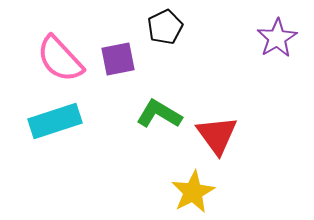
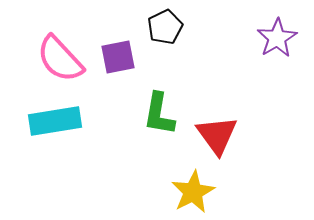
purple square: moved 2 px up
green L-shape: rotated 111 degrees counterclockwise
cyan rectangle: rotated 9 degrees clockwise
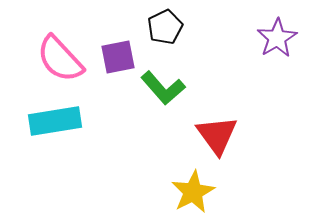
green L-shape: moved 4 px right, 26 px up; rotated 51 degrees counterclockwise
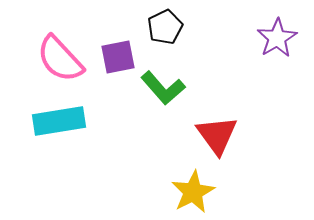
cyan rectangle: moved 4 px right
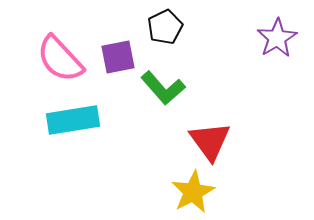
cyan rectangle: moved 14 px right, 1 px up
red triangle: moved 7 px left, 6 px down
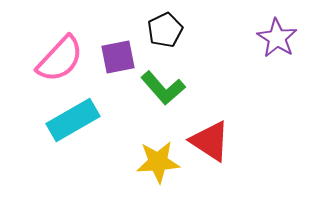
black pentagon: moved 3 px down
purple star: rotated 9 degrees counterclockwise
pink semicircle: rotated 94 degrees counterclockwise
cyan rectangle: rotated 21 degrees counterclockwise
red triangle: rotated 21 degrees counterclockwise
yellow star: moved 35 px left, 30 px up; rotated 24 degrees clockwise
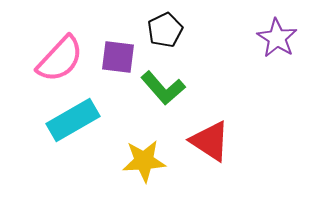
purple square: rotated 18 degrees clockwise
yellow star: moved 14 px left, 1 px up
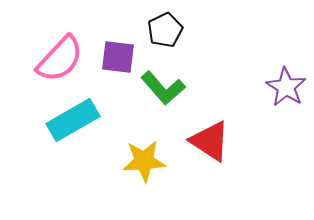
purple star: moved 9 px right, 49 px down
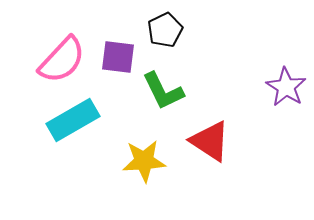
pink semicircle: moved 2 px right, 1 px down
green L-shape: moved 3 px down; rotated 15 degrees clockwise
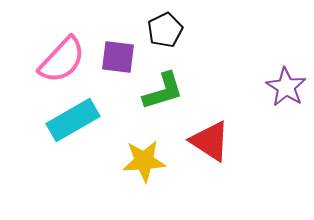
green L-shape: rotated 81 degrees counterclockwise
